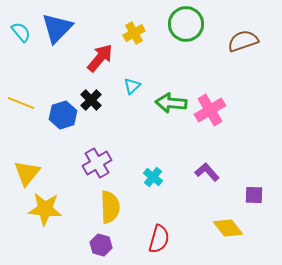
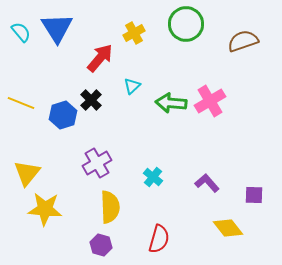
blue triangle: rotated 16 degrees counterclockwise
pink cross: moved 9 px up
purple L-shape: moved 11 px down
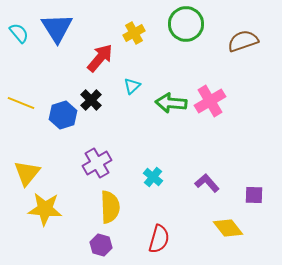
cyan semicircle: moved 2 px left, 1 px down
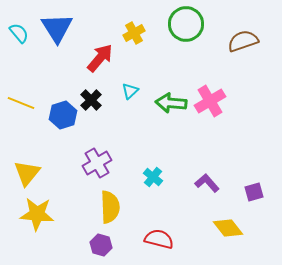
cyan triangle: moved 2 px left, 5 px down
purple square: moved 3 px up; rotated 18 degrees counterclockwise
yellow star: moved 8 px left, 5 px down
red semicircle: rotated 92 degrees counterclockwise
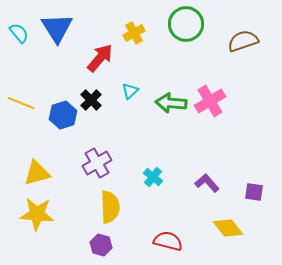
yellow triangle: moved 10 px right; rotated 36 degrees clockwise
purple square: rotated 24 degrees clockwise
red semicircle: moved 9 px right, 2 px down
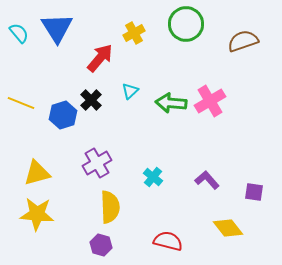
purple L-shape: moved 3 px up
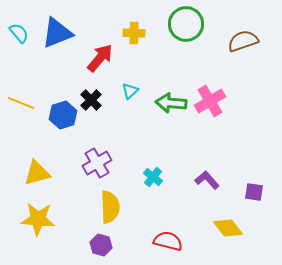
blue triangle: moved 5 px down; rotated 40 degrees clockwise
yellow cross: rotated 30 degrees clockwise
yellow star: moved 1 px right, 5 px down
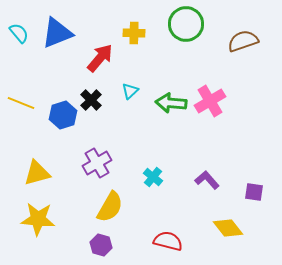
yellow semicircle: rotated 32 degrees clockwise
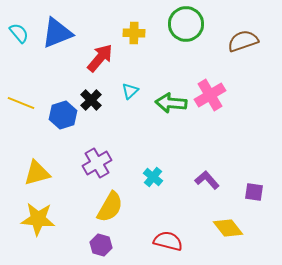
pink cross: moved 6 px up
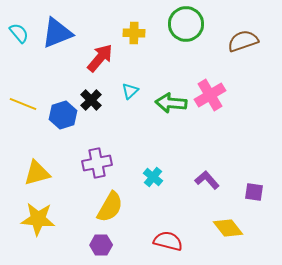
yellow line: moved 2 px right, 1 px down
purple cross: rotated 20 degrees clockwise
purple hexagon: rotated 15 degrees counterclockwise
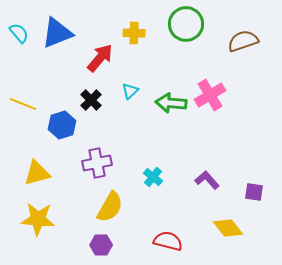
blue hexagon: moved 1 px left, 10 px down
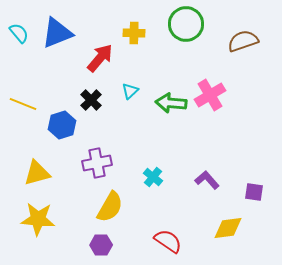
yellow diamond: rotated 60 degrees counterclockwise
red semicircle: rotated 20 degrees clockwise
